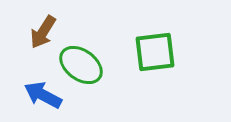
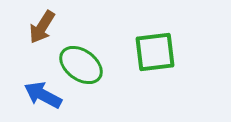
brown arrow: moved 1 px left, 5 px up
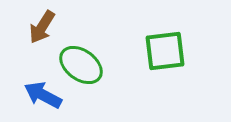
green square: moved 10 px right, 1 px up
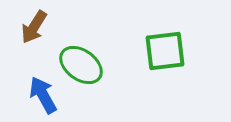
brown arrow: moved 8 px left
blue arrow: rotated 33 degrees clockwise
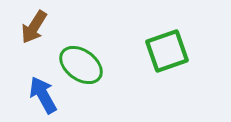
green square: moved 2 px right; rotated 12 degrees counterclockwise
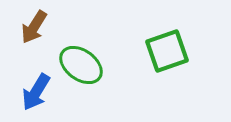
blue arrow: moved 7 px left, 3 px up; rotated 120 degrees counterclockwise
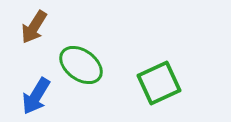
green square: moved 8 px left, 32 px down; rotated 6 degrees counterclockwise
blue arrow: moved 4 px down
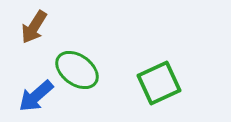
green ellipse: moved 4 px left, 5 px down
blue arrow: rotated 18 degrees clockwise
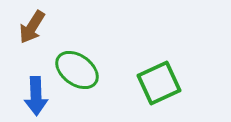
brown arrow: moved 2 px left
blue arrow: rotated 51 degrees counterclockwise
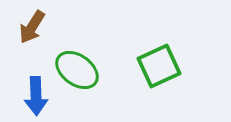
green square: moved 17 px up
